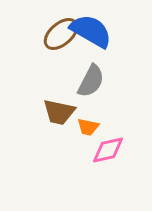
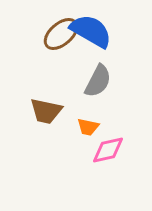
gray semicircle: moved 7 px right
brown trapezoid: moved 13 px left, 1 px up
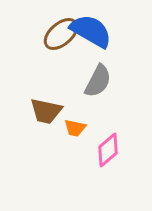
orange trapezoid: moved 13 px left, 1 px down
pink diamond: rotated 28 degrees counterclockwise
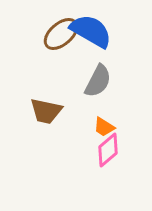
orange trapezoid: moved 29 px right, 1 px up; rotated 20 degrees clockwise
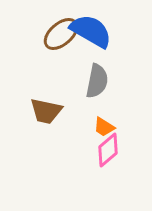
gray semicircle: moved 1 px left; rotated 16 degrees counterclockwise
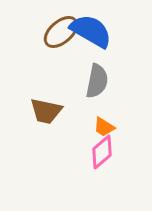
brown ellipse: moved 2 px up
pink diamond: moved 6 px left, 2 px down
